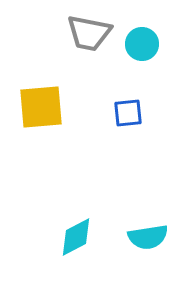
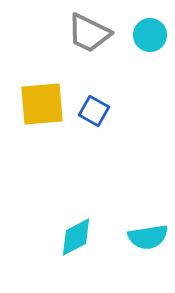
gray trapezoid: rotated 15 degrees clockwise
cyan circle: moved 8 px right, 9 px up
yellow square: moved 1 px right, 3 px up
blue square: moved 34 px left, 2 px up; rotated 36 degrees clockwise
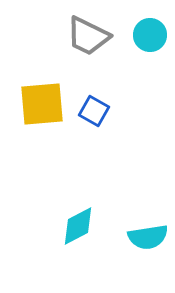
gray trapezoid: moved 1 px left, 3 px down
cyan diamond: moved 2 px right, 11 px up
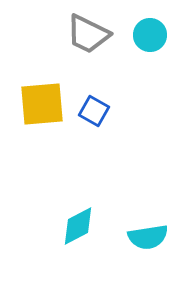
gray trapezoid: moved 2 px up
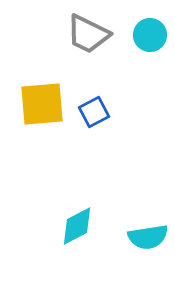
blue square: moved 1 px down; rotated 32 degrees clockwise
cyan diamond: moved 1 px left
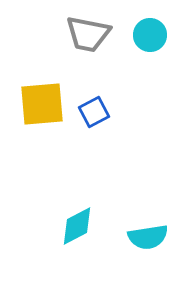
gray trapezoid: rotated 15 degrees counterclockwise
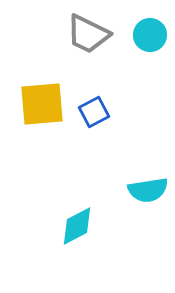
gray trapezoid: rotated 15 degrees clockwise
cyan semicircle: moved 47 px up
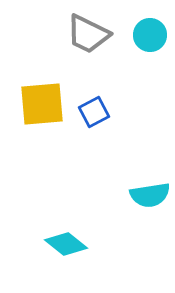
cyan semicircle: moved 2 px right, 5 px down
cyan diamond: moved 11 px left, 18 px down; rotated 66 degrees clockwise
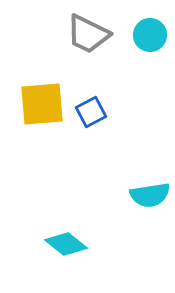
blue square: moved 3 px left
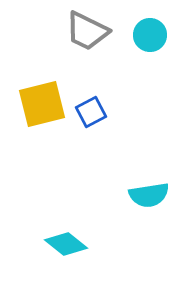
gray trapezoid: moved 1 px left, 3 px up
yellow square: rotated 9 degrees counterclockwise
cyan semicircle: moved 1 px left
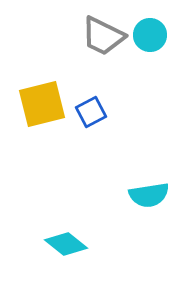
gray trapezoid: moved 16 px right, 5 px down
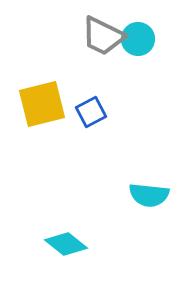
cyan circle: moved 12 px left, 4 px down
cyan semicircle: rotated 15 degrees clockwise
